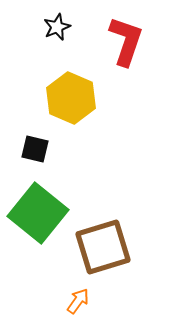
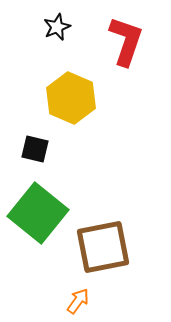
brown square: rotated 6 degrees clockwise
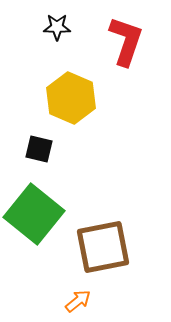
black star: rotated 24 degrees clockwise
black square: moved 4 px right
green square: moved 4 px left, 1 px down
orange arrow: rotated 16 degrees clockwise
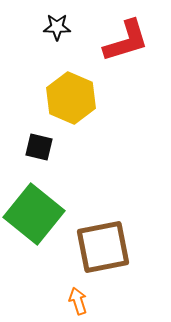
red L-shape: rotated 54 degrees clockwise
black square: moved 2 px up
orange arrow: rotated 68 degrees counterclockwise
